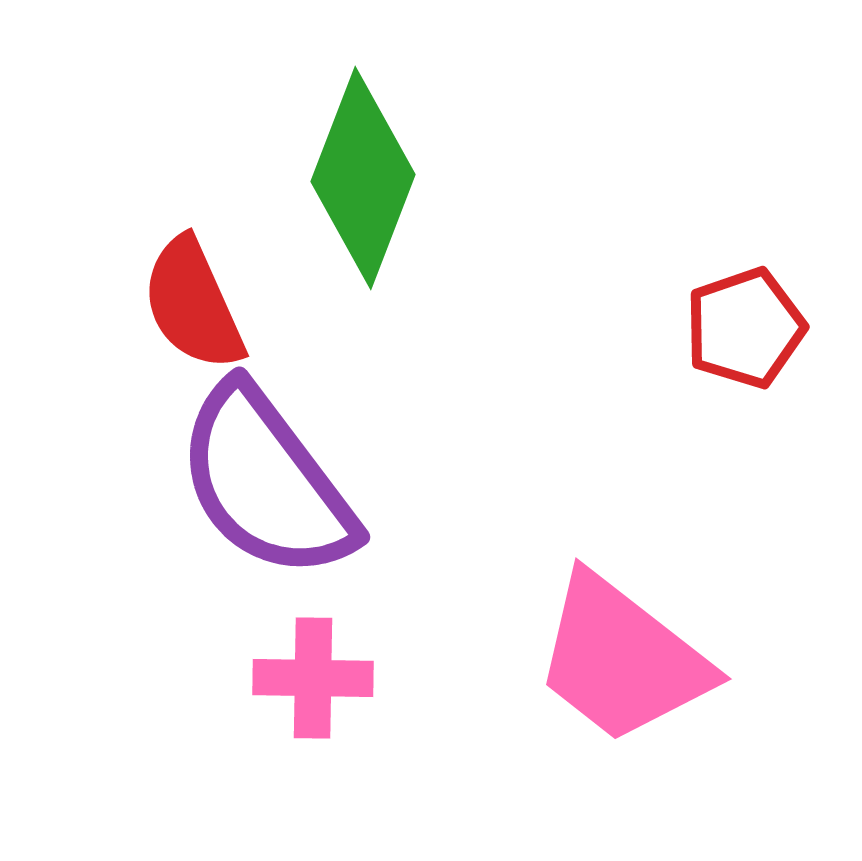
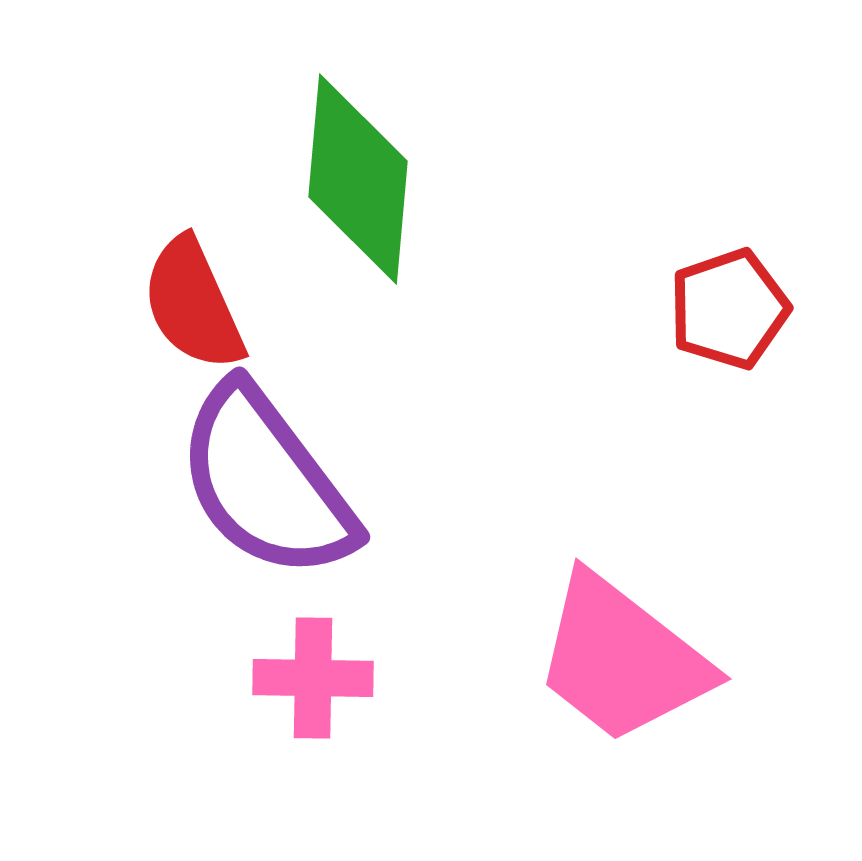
green diamond: moved 5 px left, 1 px down; rotated 16 degrees counterclockwise
red pentagon: moved 16 px left, 19 px up
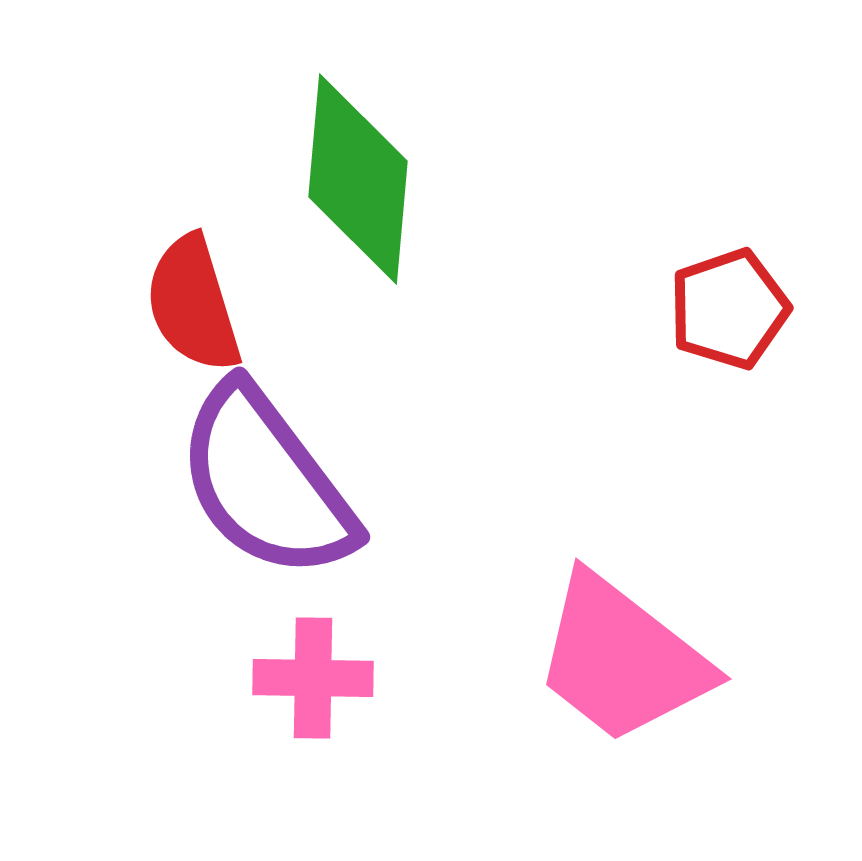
red semicircle: rotated 7 degrees clockwise
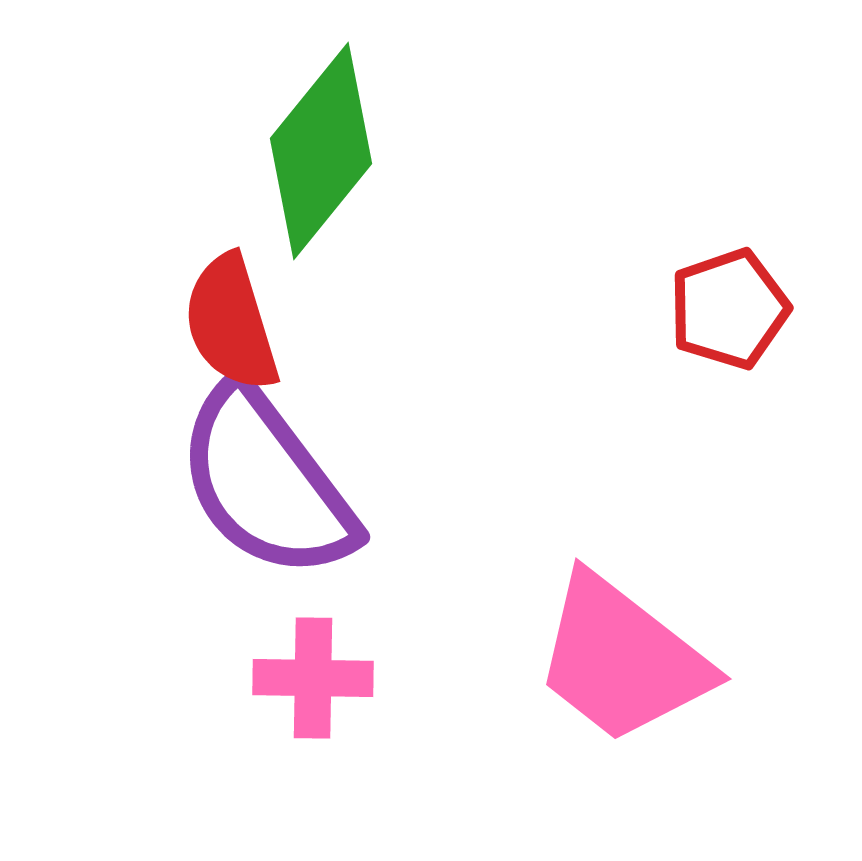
green diamond: moved 37 px left, 28 px up; rotated 34 degrees clockwise
red semicircle: moved 38 px right, 19 px down
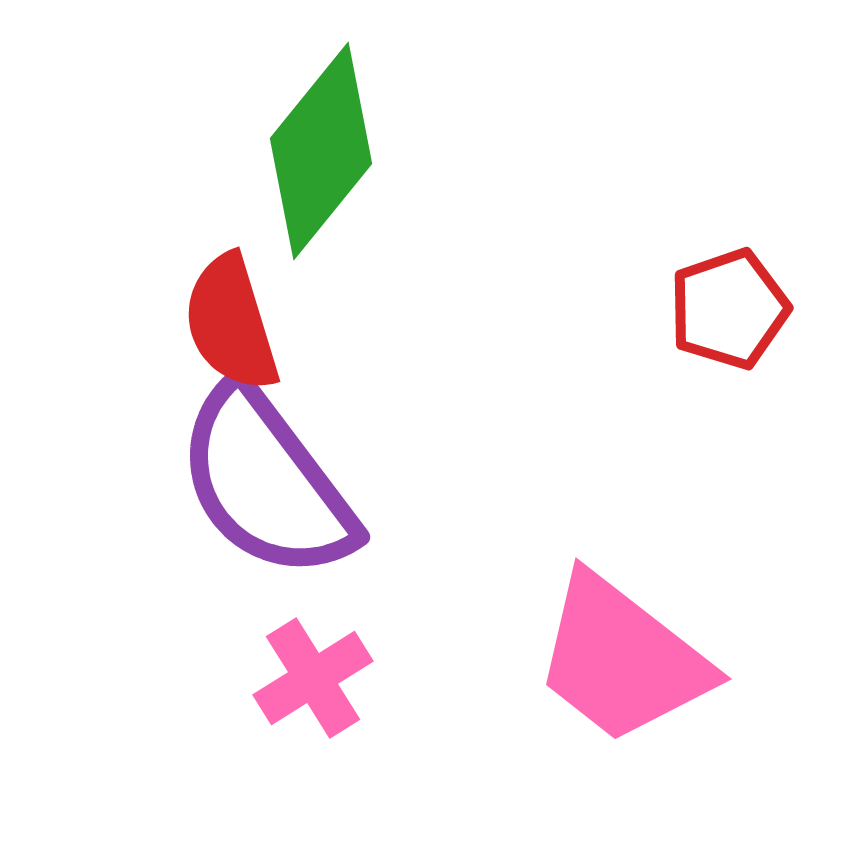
pink cross: rotated 33 degrees counterclockwise
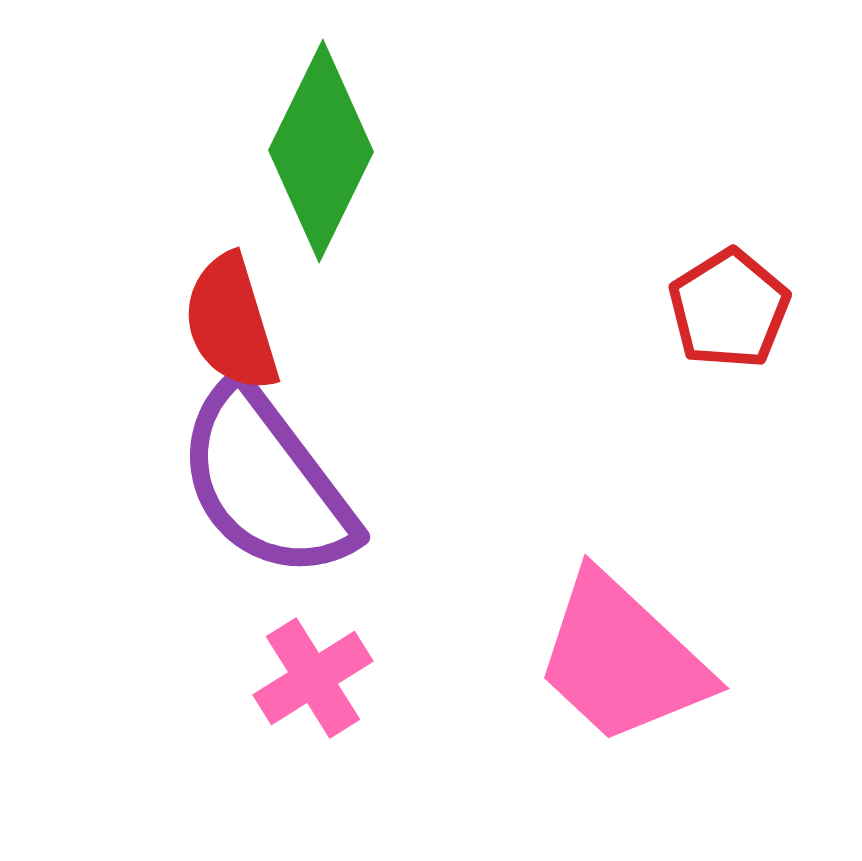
green diamond: rotated 13 degrees counterclockwise
red pentagon: rotated 13 degrees counterclockwise
pink trapezoid: rotated 5 degrees clockwise
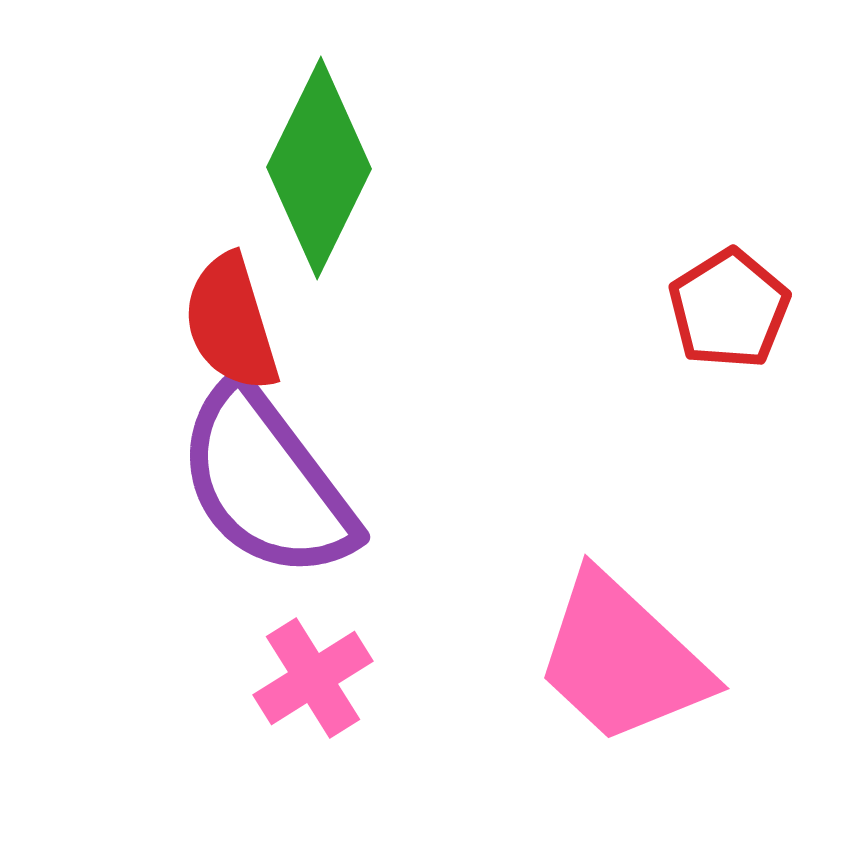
green diamond: moved 2 px left, 17 px down
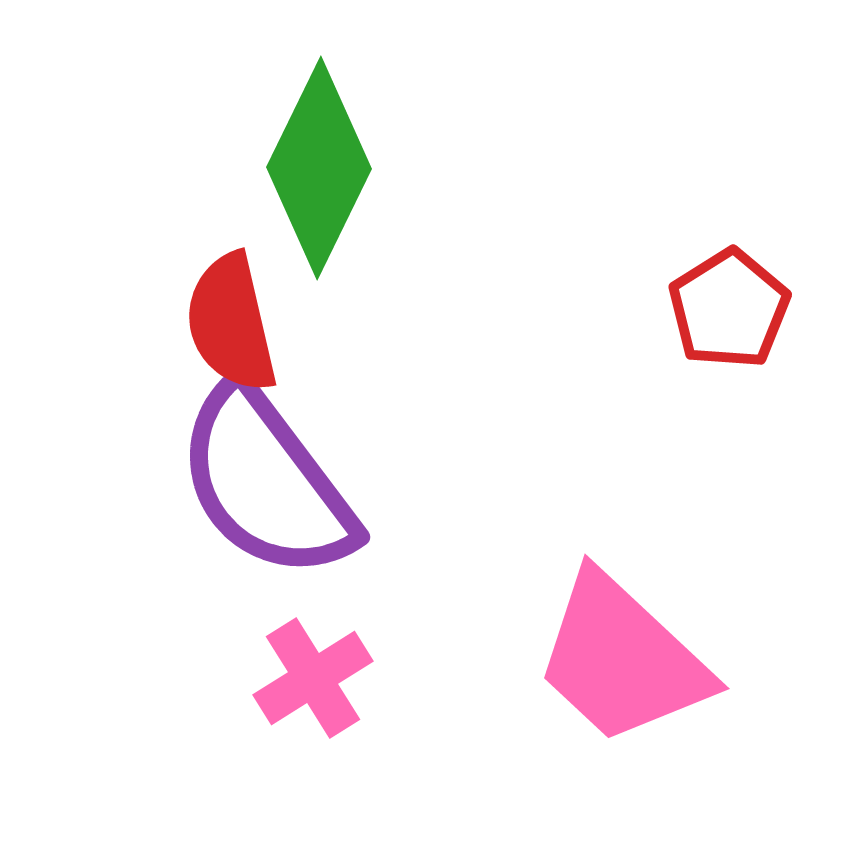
red semicircle: rotated 4 degrees clockwise
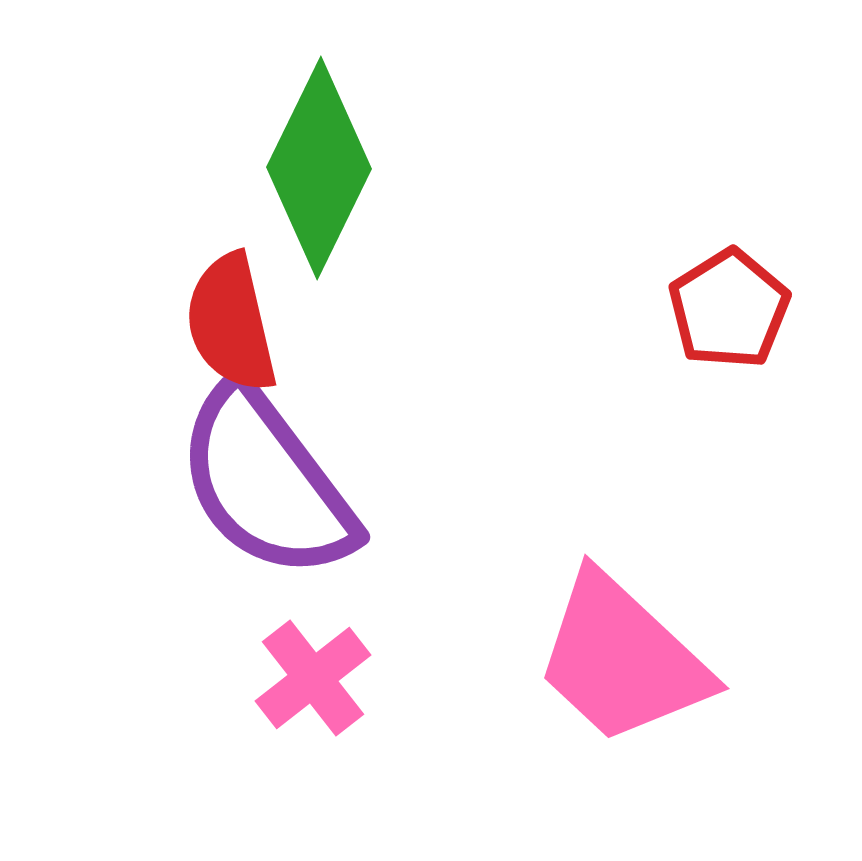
pink cross: rotated 6 degrees counterclockwise
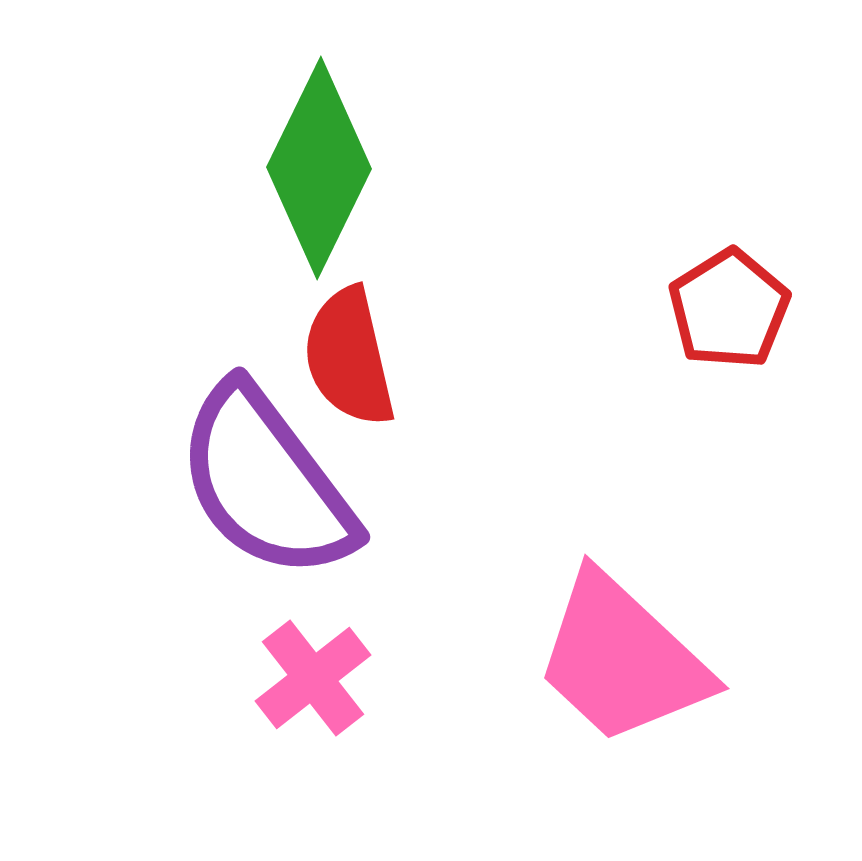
red semicircle: moved 118 px right, 34 px down
